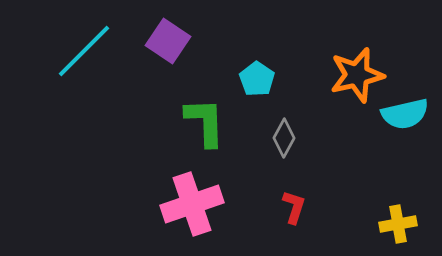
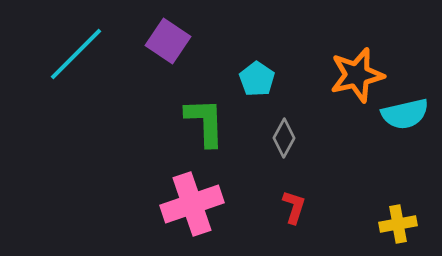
cyan line: moved 8 px left, 3 px down
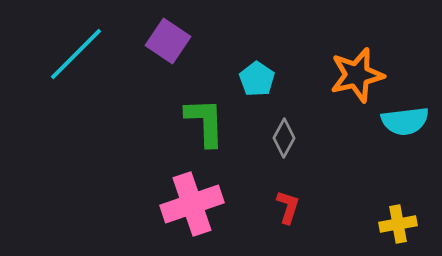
cyan semicircle: moved 7 px down; rotated 6 degrees clockwise
red L-shape: moved 6 px left
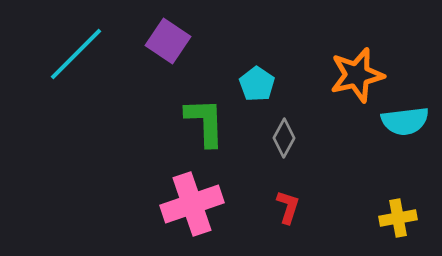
cyan pentagon: moved 5 px down
yellow cross: moved 6 px up
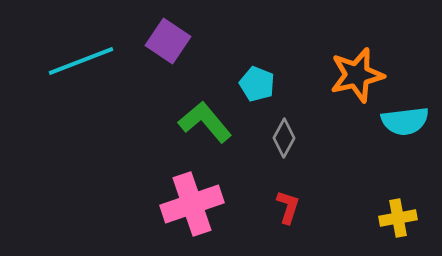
cyan line: moved 5 px right, 7 px down; rotated 24 degrees clockwise
cyan pentagon: rotated 12 degrees counterclockwise
green L-shape: rotated 38 degrees counterclockwise
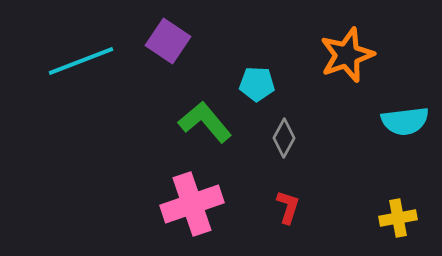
orange star: moved 10 px left, 20 px up; rotated 6 degrees counterclockwise
cyan pentagon: rotated 20 degrees counterclockwise
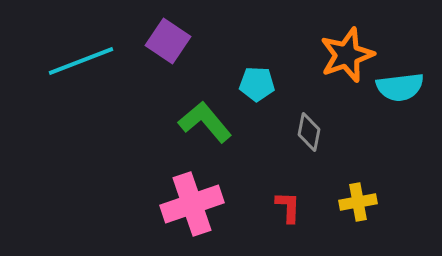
cyan semicircle: moved 5 px left, 34 px up
gray diamond: moved 25 px right, 6 px up; rotated 18 degrees counterclockwise
red L-shape: rotated 16 degrees counterclockwise
yellow cross: moved 40 px left, 16 px up
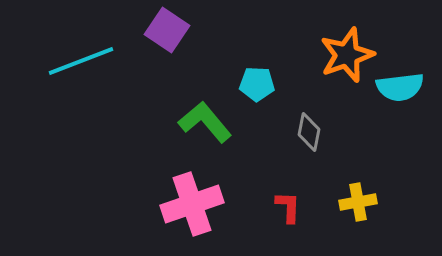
purple square: moved 1 px left, 11 px up
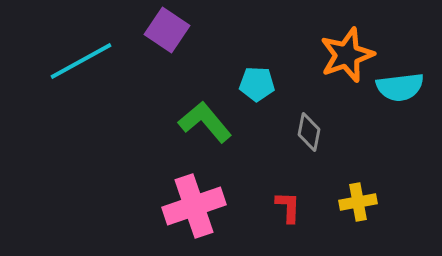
cyan line: rotated 8 degrees counterclockwise
pink cross: moved 2 px right, 2 px down
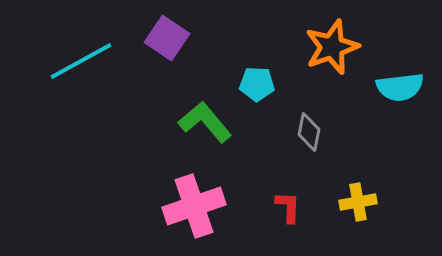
purple square: moved 8 px down
orange star: moved 15 px left, 8 px up
